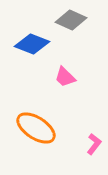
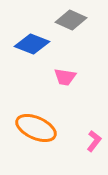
pink trapezoid: rotated 35 degrees counterclockwise
orange ellipse: rotated 9 degrees counterclockwise
pink L-shape: moved 3 px up
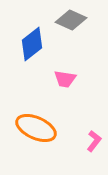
blue diamond: rotated 60 degrees counterclockwise
pink trapezoid: moved 2 px down
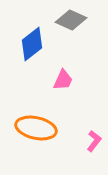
pink trapezoid: moved 2 px left, 1 px down; rotated 75 degrees counterclockwise
orange ellipse: rotated 12 degrees counterclockwise
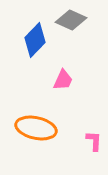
blue diamond: moved 3 px right, 4 px up; rotated 8 degrees counterclockwise
pink L-shape: rotated 35 degrees counterclockwise
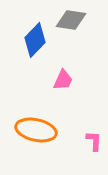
gray diamond: rotated 16 degrees counterclockwise
orange ellipse: moved 2 px down
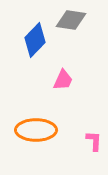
orange ellipse: rotated 12 degrees counterclockwise
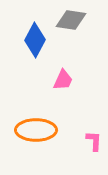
blue diamond: rotated 16 degrees counterclockwise
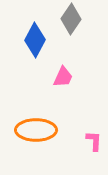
gray diamond: moved 1 px up; rotated 64 degrees counterclockwise
pink trapezoid: moved 3 px up
